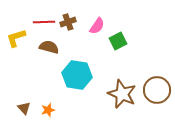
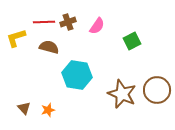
green square: moved 14 px right
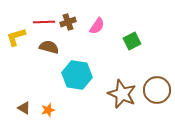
yellow L-shape: moved 1 px up
brown triangle: rotated 16 degrees counterclockwise
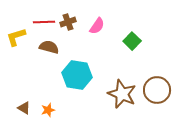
green square: rotated 18 degrees counterclockwise
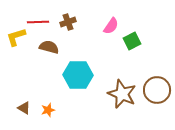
red line: moved 6 px left
pink semicircle: moved 14 px right
green square: rotated 18 degrees clockwise
cyan hexagon: moved 1 px right; rotated 8 degrees counterclockwise
